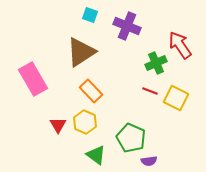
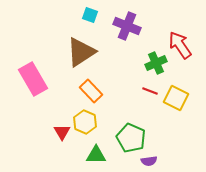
red triangle: moved 4 px right, 7 px down
green triangle: rotated 35 degrees counterclockwise
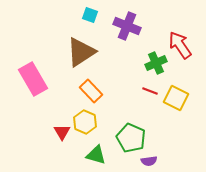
green triangle: rotated 15 degrees clockwise
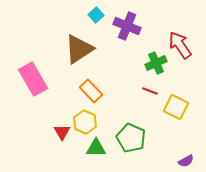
cyan square: moved 6 px right; rotated 28 degrees clockwise
brown triangle: moved 2 px left, 3 px up
yellow square: moved 9 px down
green triangle: moved 7 px up; rotated 15 degrees counterclockwise
purple semicircle: moved 37 px right; rotated 21 degrees counterclockwise
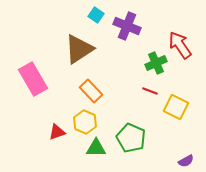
cyan square: rotated 14 degrees counterclockwise
red triangle: moved 5 px left; rotated 42 degrees clockwise
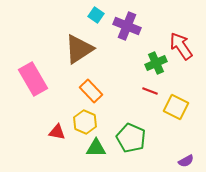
red arrow: moved 1 px right, 1 px down
red triangle: rotated 30 degrees clockwise
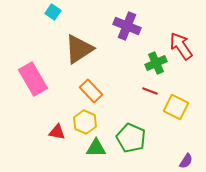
cyan square: moved 43 px left, 3 px up
purple semicircle: rotated 28 degrees counterclockwise
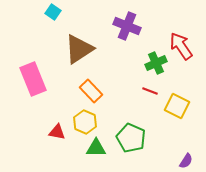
pink rectangle: rotated 8 degrees clockwise
yellow square: moved 1 px right, 1 px up
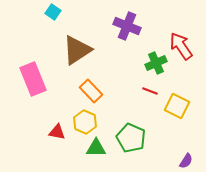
brown triangle: moved 2 px left, 1 px down
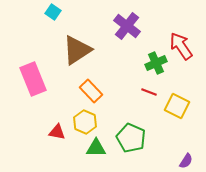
purple cross: rotated 16 degrees clockwise
red line: moved 1 px left, 1 px down
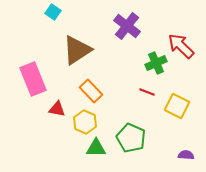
red arrow: rotated 12 degrees counterclockwise
red line: moved 2 px left
red triangle: moved 23 px up
purple semicircle: moved 6 px up; rotated 119 degrees counterclockwise
